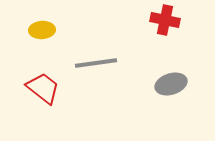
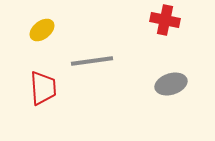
yellow ellipse: rotated 35 degrees counterclockwise
gray line: moved 4 px left, 2 px up
red trapezoid: rotated 48 degrees clockwise
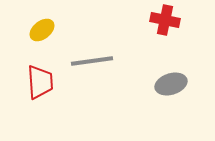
red trapezoid: moved 3 px left, 6 px up
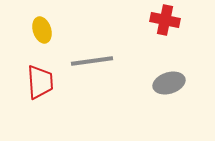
yellow ellipse: rotated 70 degrees counterclockwise
gray ellipse: moved 2 px left, 1 px up
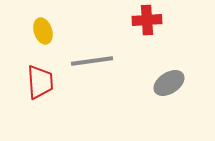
red cross: moved 18 px left; rotated 16 degrees counterclockwise
yellow ellipse: moved 1 px right, 1 px down
gray ellipse: rotated 16 degrees counterclockwise
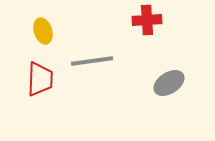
red trapezoid: moved 3 px up; rotated 6 degrees clockwise
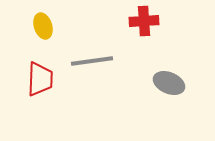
red cross: moved 3 px left, 1 px down
yellow ellipse: moved 5 px up
gray ellipse: rotated 56 degrees clockwise
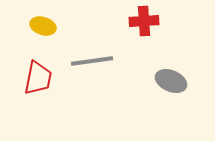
yellow ellipse: rotated 55 degrees counterclockwise
red trapezoid: moved 2 px left, 1 px up; rotated 9 degrees clockwise
gray ellipse: moved 2 px right, 2 px up
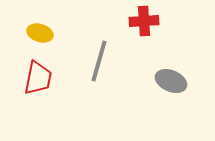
yellow ellipse: moved 3 px left, 7 px down
gray line: moved 7 px right; rotated 66 degrees counterclockwise
